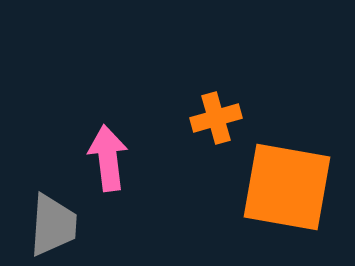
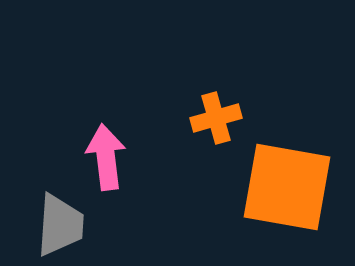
pink arrow: moved 2 px left, 1 px up
gray trapezoid: moved 7 px right
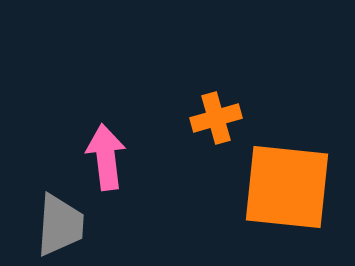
orange square: rotated 4 degrees counterclockwise
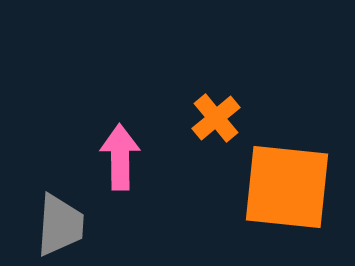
orange cross: rotated 24 degrees counterclockwise
pink arrow: moved 14 px right; rotated 6 degrees clockwise
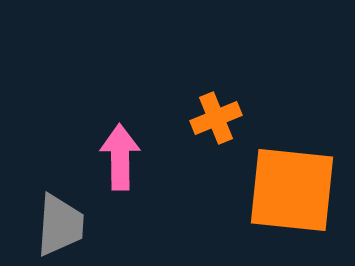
orange cross: rotated 18 degrees clockwise
orange square: moved 5 px right, 3 px down
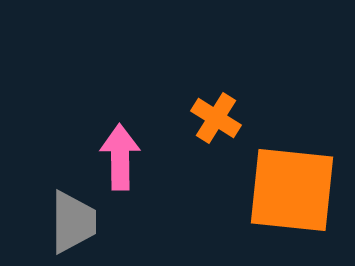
orange cross: rotated 36 degrees counterclockwise
gray trapezoid: moved 13 px right, 3 px up; rotated 4 degrees counterclockwise
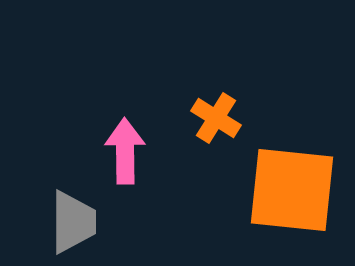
pink arrow: moved 5 px right, 6 px up
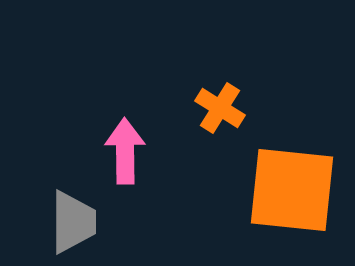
orange cross: moved 4 px right, 10 px up
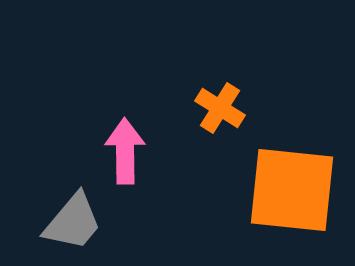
gray trapezoid: rotated 40 degrees clockwise
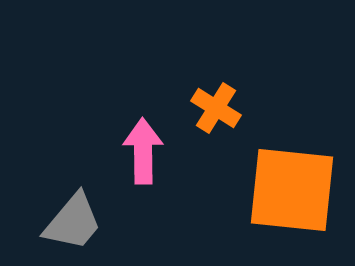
orange cross: moved 4 px left
pink arrow: moved 18 px right
